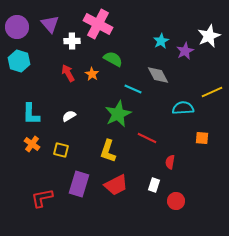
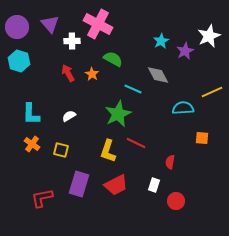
red line: moved 11 px left, 5 px down
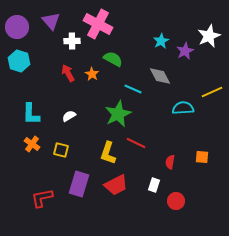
purple triangle: moved 1 px right, 3 px up
gray diamond: moved 2 px right, 1 px down
orange square: moved 19 px down
yellow L-shape: moved 2 px down
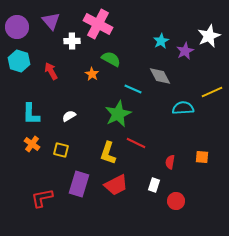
green semicircle: moved 2 px left
red arrow: moved 17 px left, 2 px up
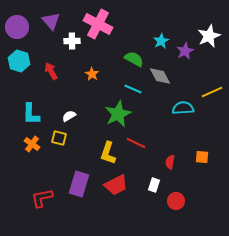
green semicircle: moved 23 px right
yellow square: moved 2 px left, 12 px up
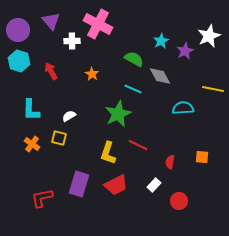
purple circle: moved 1 px right, 3 px down
yellow line: moved 1 px right, 3 px up; rotated 35 degrees clockwise
cyan L-shape: moved 4 px up
red line: moved 2 px right, 2 px down
white rectangle: rotated 24 degrees clockwise
red circle: moved 3 px right
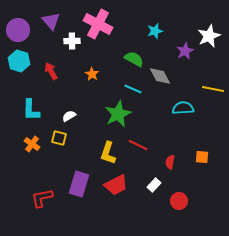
cyan star: moved 6 px left, 10 px up; rotated 14 degrees clockwise
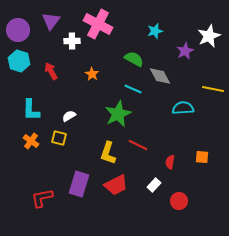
purple triangle: rotated 18 degrees clockwise
orange cross: moved 1 px left, 3 px up
